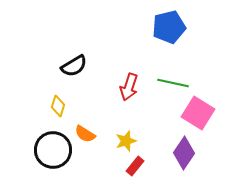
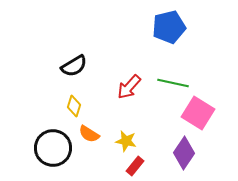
red arrow: rotated 24 degrees clockwise
yellow diamond: moved 16 px right
orange semicircle: moved 4 px right
yellow star: rotated 30 degrees clockwise
black circle: moved 2 px up
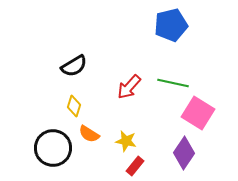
blue pentagon: moved 2 px right, 2 px up
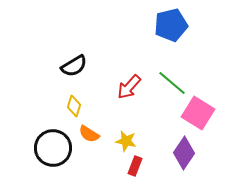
green line: moved 1 px left; rotated 28 degrees clockwise
red rectangle: rotated 18 degrees counterclockwise
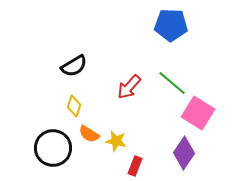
blue pentagon: rotated 16 degrees clockwise
yellow star: moved 10 px left
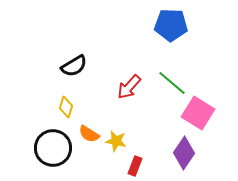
yellow diamond: moved 8 px left, 1 px down
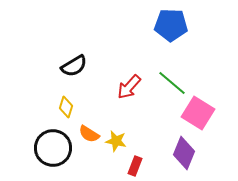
purple diamond: rotated 12 degrees counterclockwise
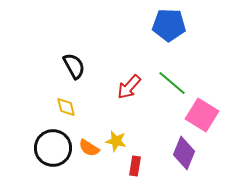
blue pentagon: moved 2 px left
black semicircle: rotated 88 degrees counterclockwise
yellow diamond: rotated 30 degrees counterclockwise
pink square: moved 4 px right, 2 px down
orange semicircle: moved 14 px down
red rectangle: rotated 12 degrees counterclockwise
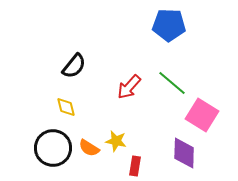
black semicircle: rotated 68 degrees clockwise
purple diamond: rotated 20 degrees counterclockwise
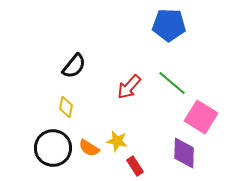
yellow diamond: rotated 25 degrees clockwise
pink square: moved 1 px left, 2 px down
yellow star: moved 1 px right
red rectangle: rotated 42 degrees counterclockwise
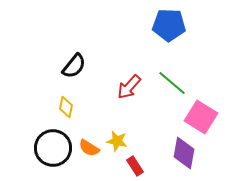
purple diamond: rotated 8 degrees clockwise
